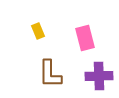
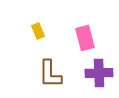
purple cross: moved 3 px up
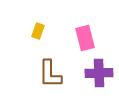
yellow rectangle: rotated 42 degrees clockwise
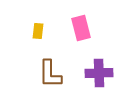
yellow rectangle: rotated 14 degrees counterclockwise
pink rectangle: moved 4 px left, 10 px up
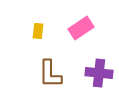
pink rectangle: rotated 70 degrees clockwise
purple cross: rotated 8 degrees clockwise
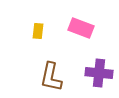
pink rectangle: rotated 55 degrees clockwise
brown L-shape: moved 1 px right, 3 px down; rotated 12 degrees clockwise
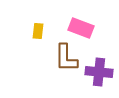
purple cross: moved 1 px up
brown L-shape: moved 15 px right, 19 px up; rotated 12 degrees counterclockwise
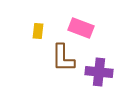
brown L-shape: moved 3 px left
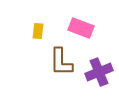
brown L-shape: moved 2 px left, 4 px down
purple cross: rotated 28 degrees counterclockwise
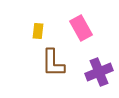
pink rectangle: rotated 40 degrees clockwise
brown L-shape: moved 8 px left, 1 px down
